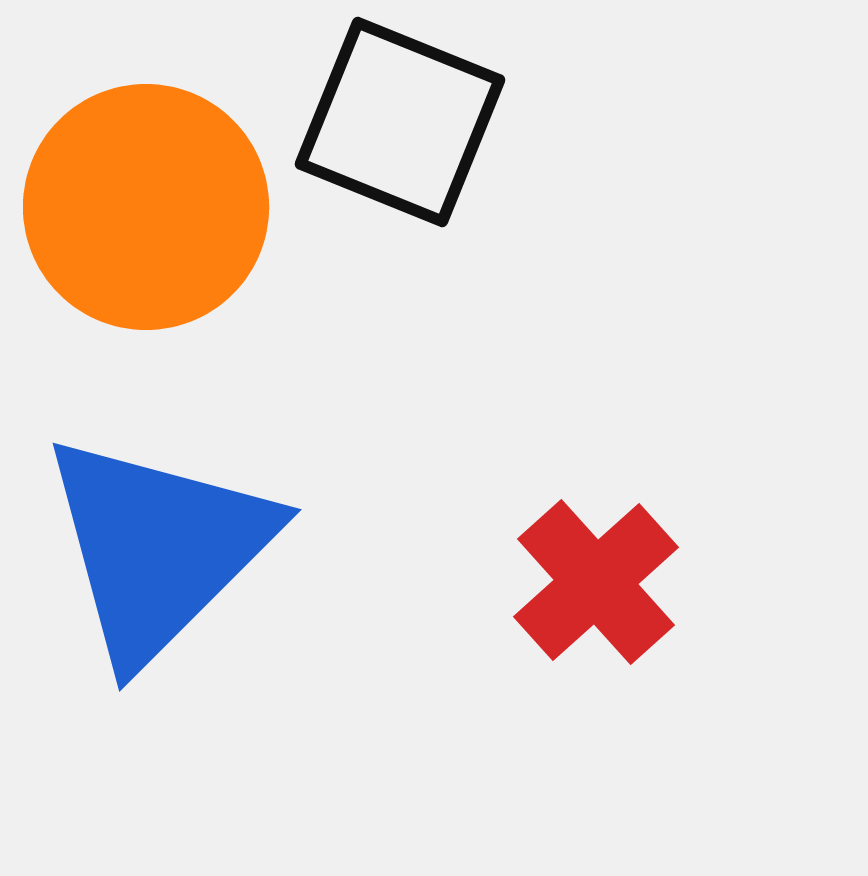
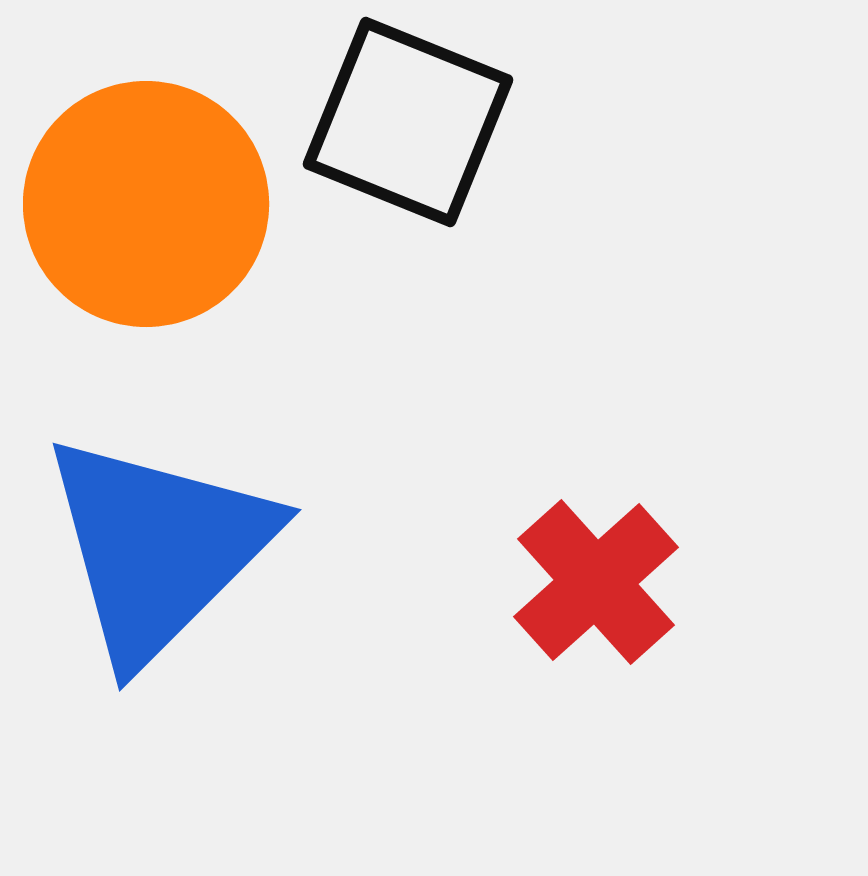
black square: moved 8 px right
orange circle: moved 3 px up
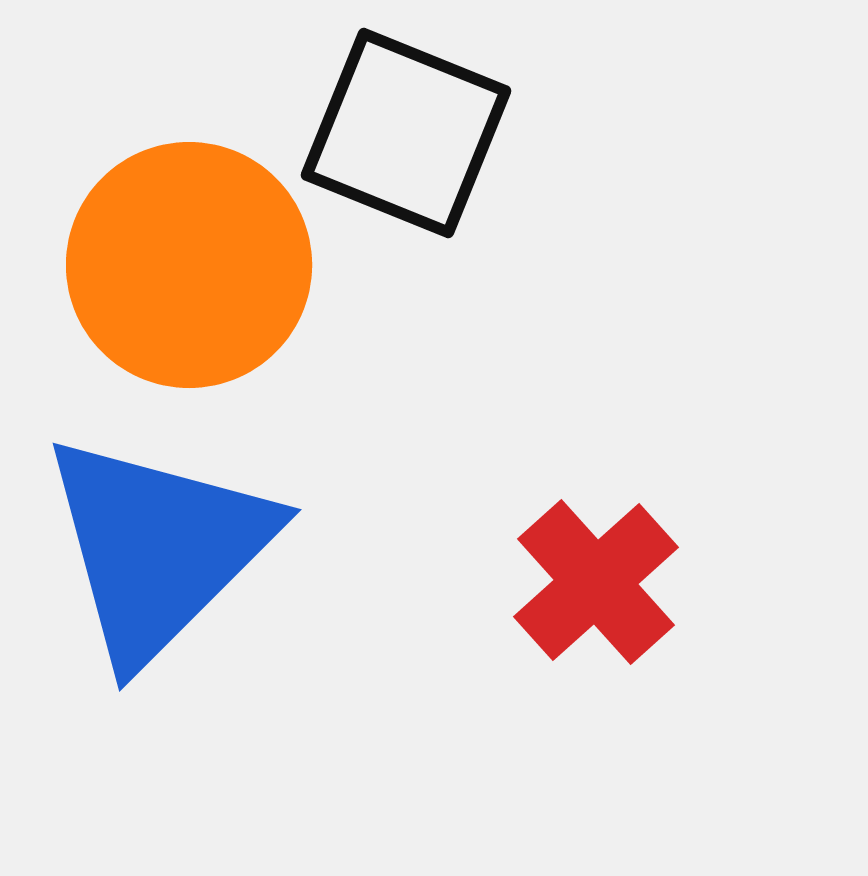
black square: moved 2 px left, 11 px down
orange circle: moved 43 px right, 61 px down
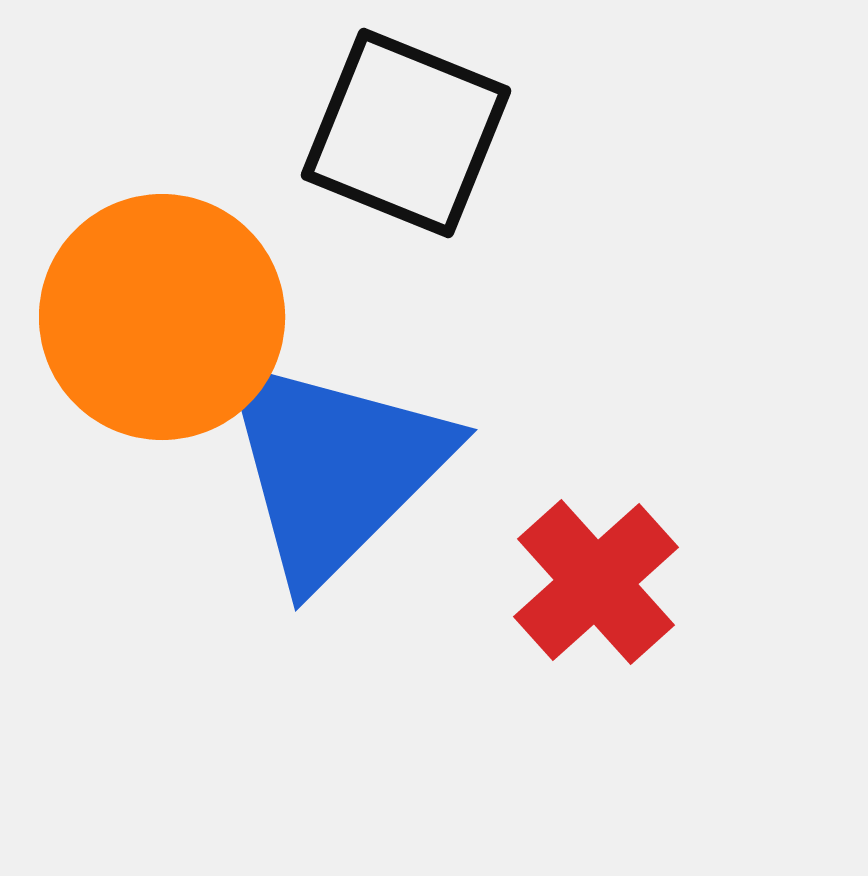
orange circle: moved 27 px left, 52 px down
blue triangle: moved 176 px right, 80 px up
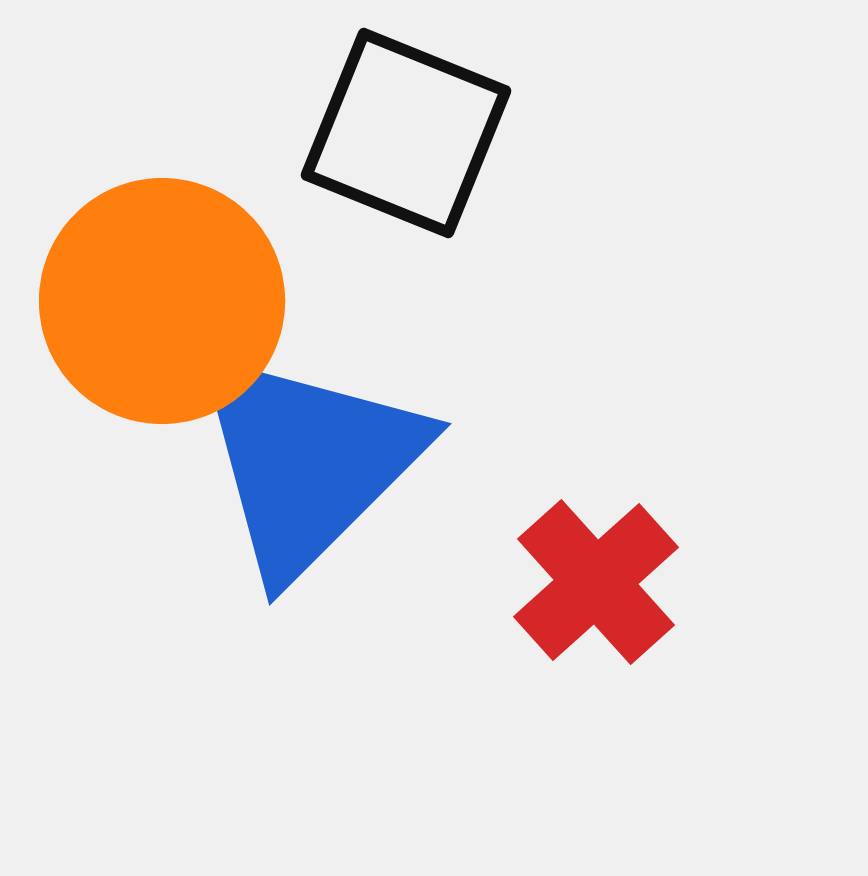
orange circle: moved 16 px up
blue triangle: moved 26 px left, 6 px up
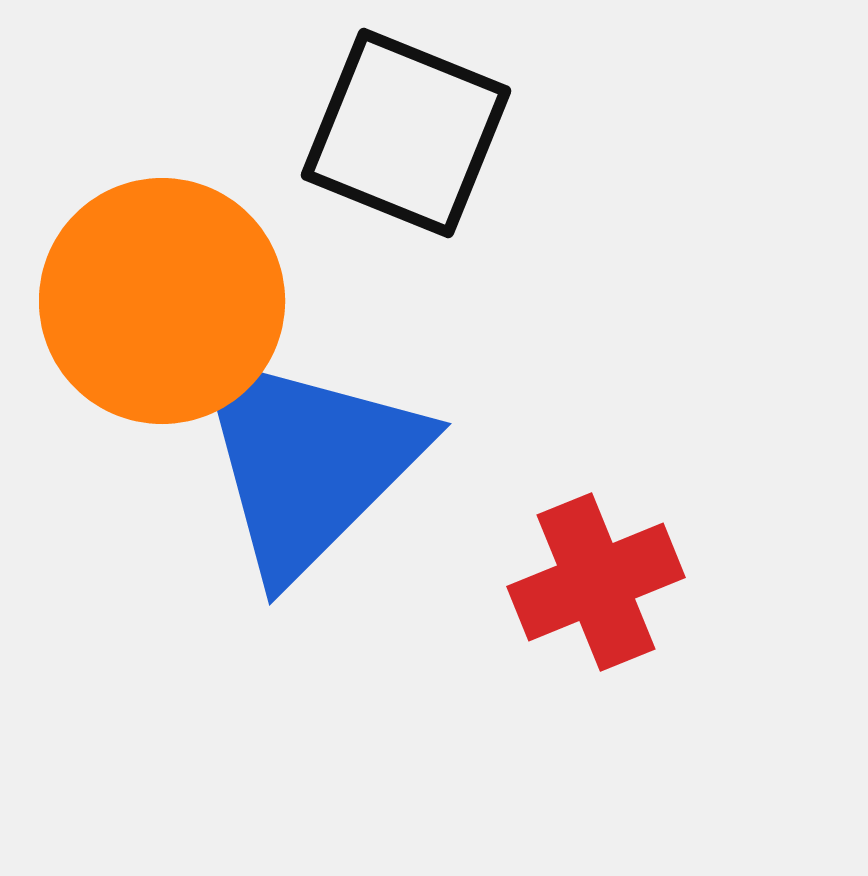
red cross: rotated 20 degrees clockwise
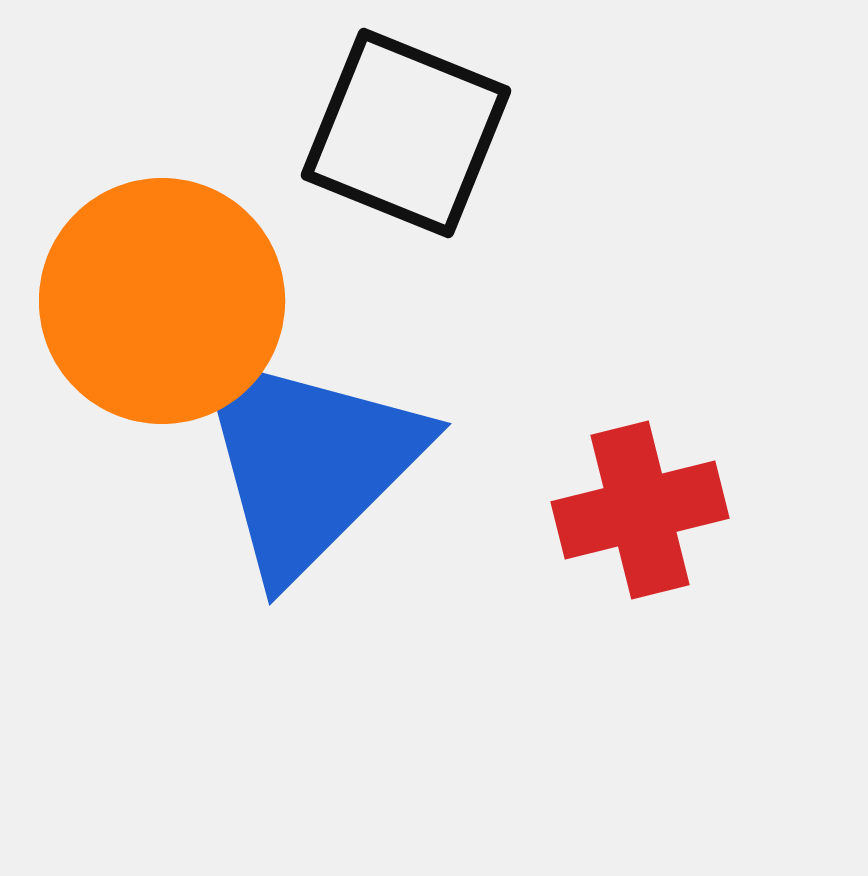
red cross: moved 44 px right, 72 px up; rotated 8 degrees clockwise
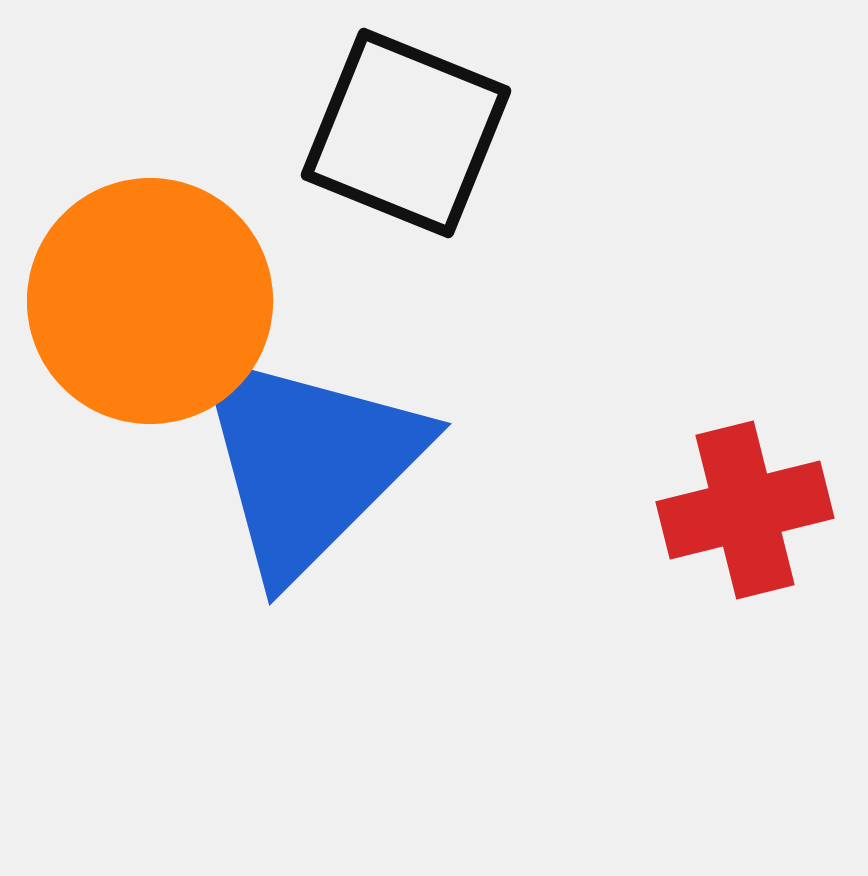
orange circle: moved 12 px left
red cross: moved 105 px right
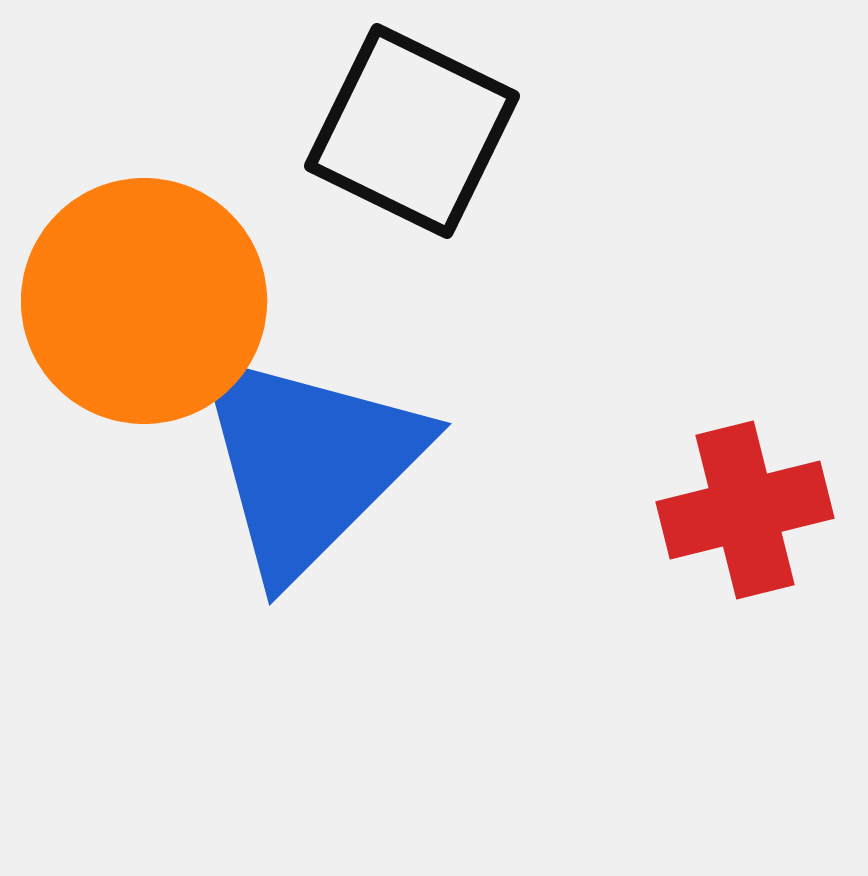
black square: moved 6 px right, 2 px up; rotated 4 degrees clockwise
orange circle: moved 6 px left
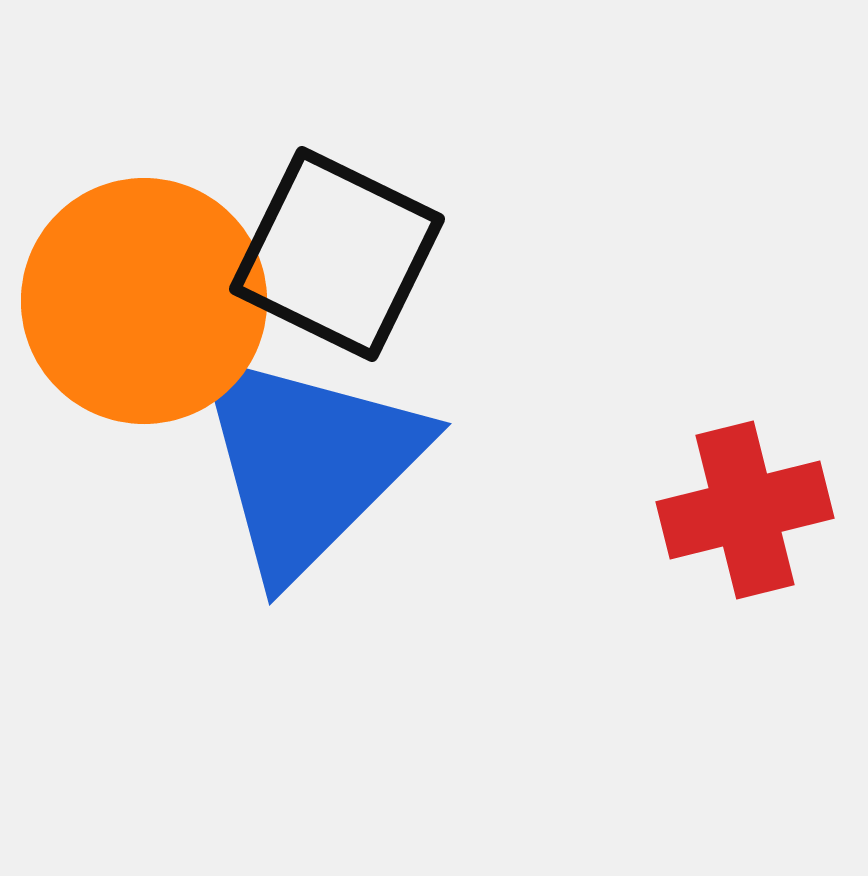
black square: moved 75 px left, 123 px down
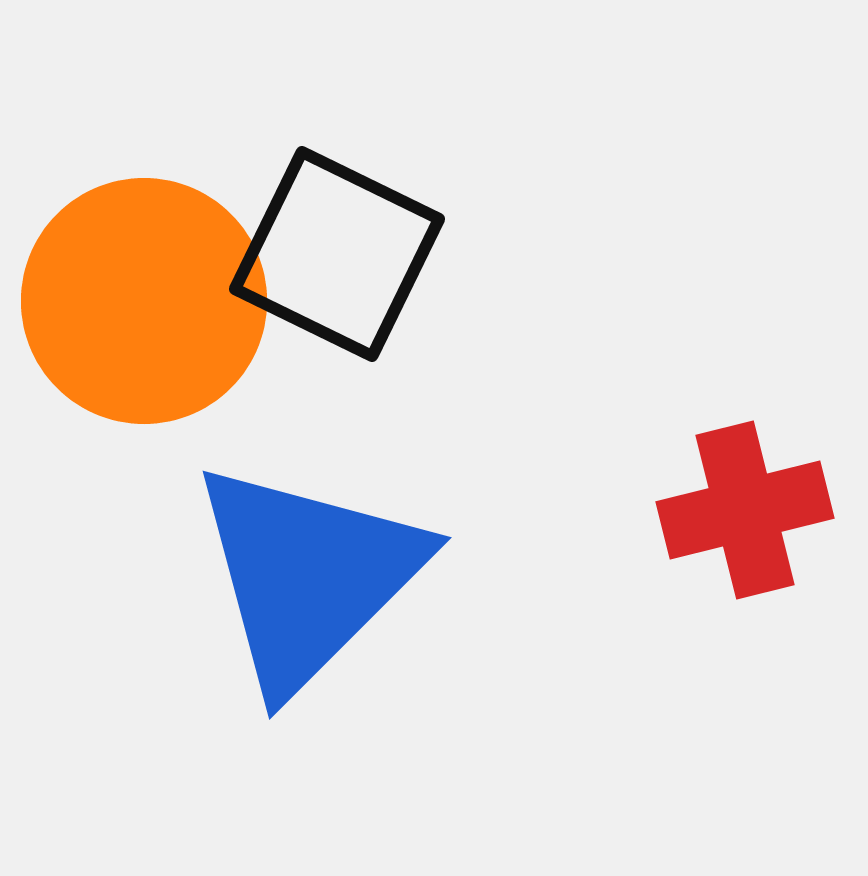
blue triangle: moved 114 px down
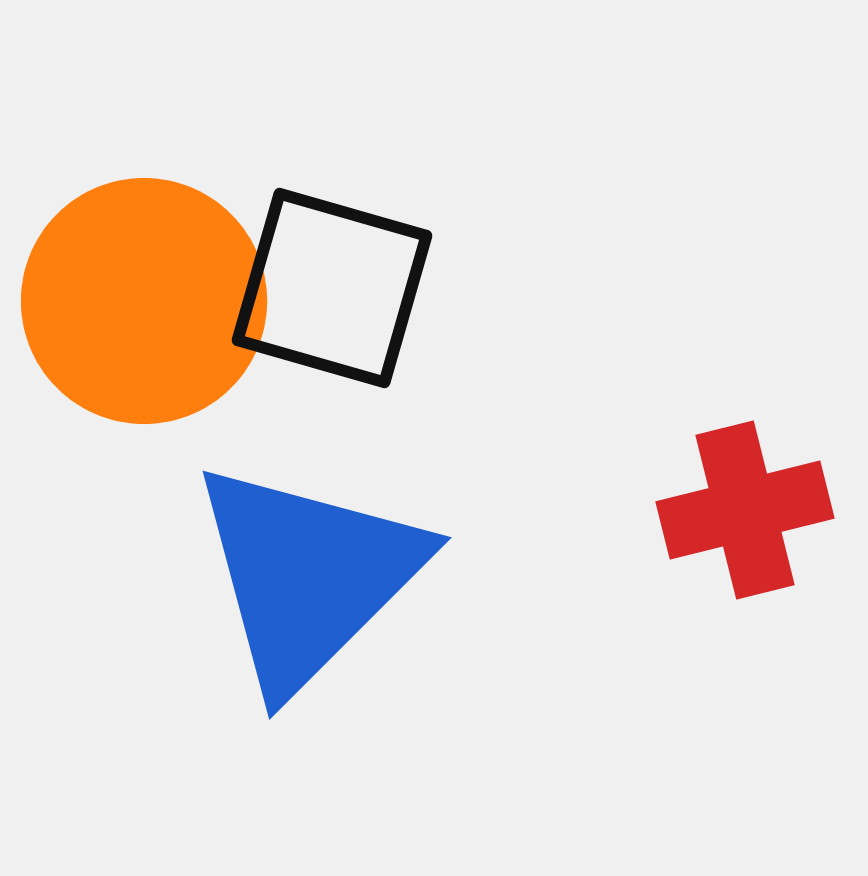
black square: moved 5 px left, 34 px down; rotated 10 degrees counterclockwise
